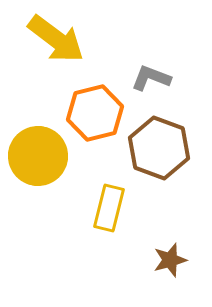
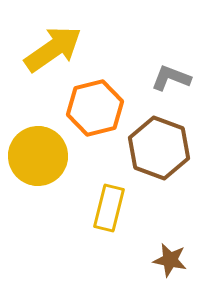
yellow arrow: moved 3 px left, 10 px down; rotated 72 degrees counterclockwise
gray L-shape: moved 20 px right
orange hexagon: moved 5 px up
brown star: rotated 28 degrees clockwise
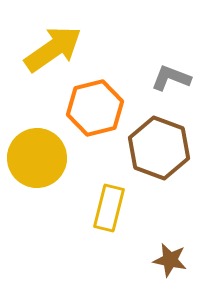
yellow circle: moved 1 px left, 2 px down
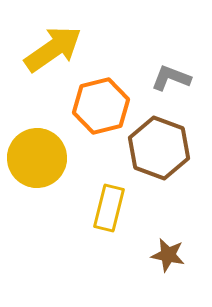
orange hexagon: moved 6 px right, 2 px up
brown star: moved 2 px left, 5 px up
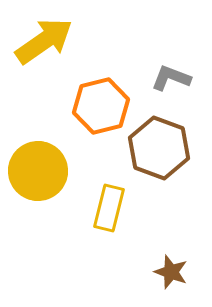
yellow arrow: moved 9 px left, 8 px up
yellow circle: moved 1 px right, 13 px down
brown star: moved 3 px right, 17 px down; rotated 8 degrees clockwise
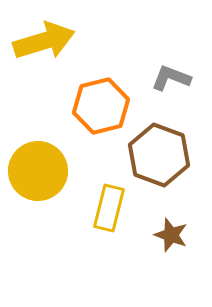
yellow arrow: rotated 18 degrees clockwise
brown hexagon: moved 7 px down
brown star: moved 37 px up
